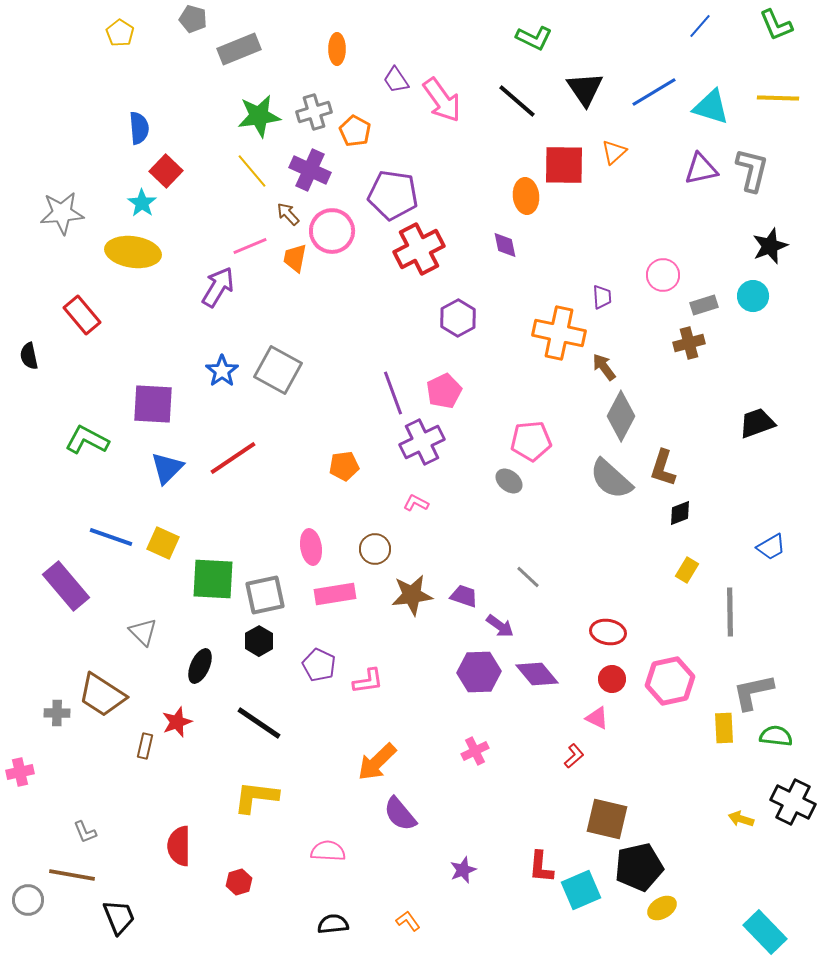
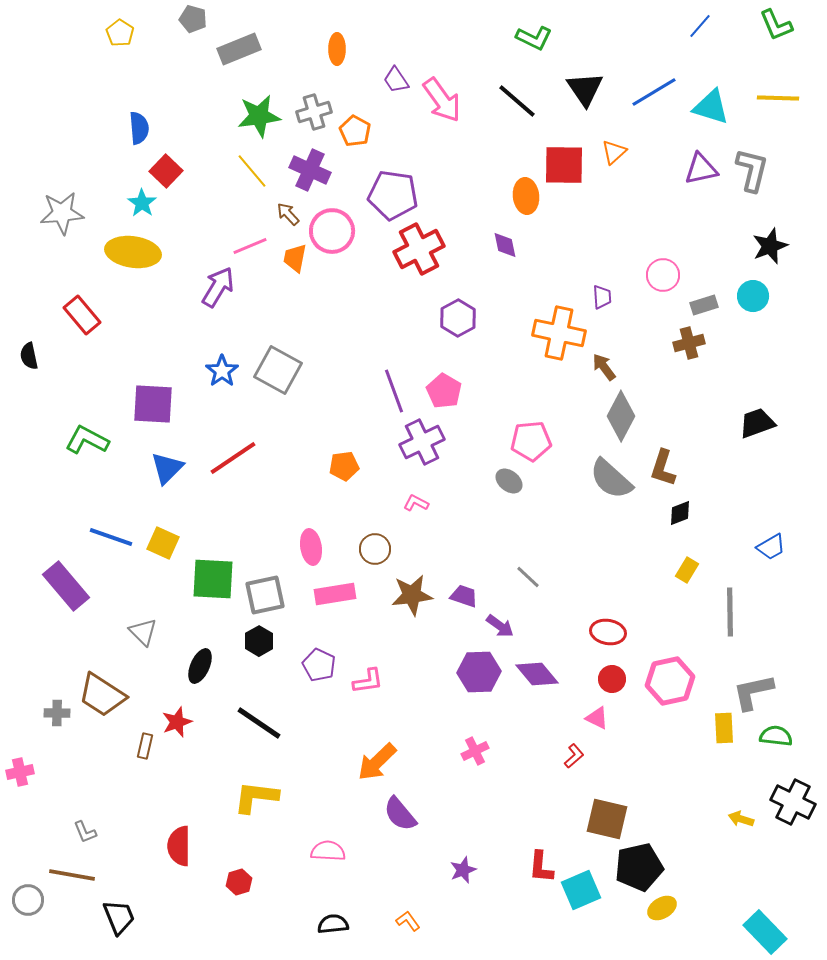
pink pentagon at (444, 391): rotated 16 degrees counterclockwise
purple line at (393, 393): moved 1 px right, 2 px up
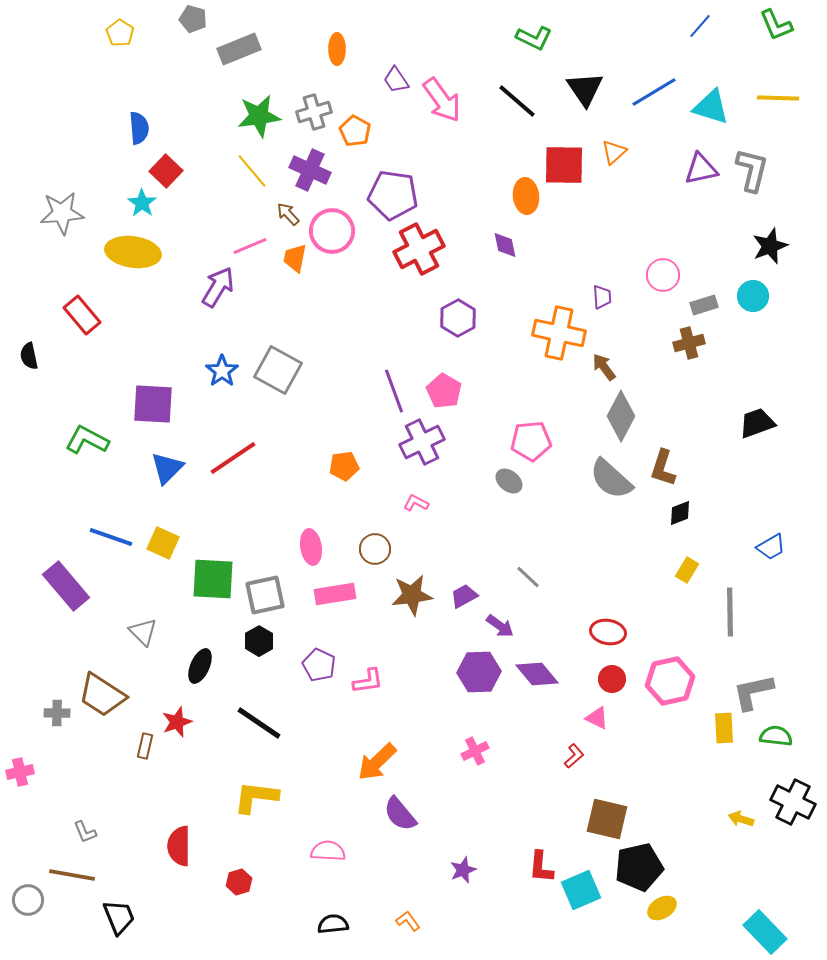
purple trapezoid at (464, 596): rotated 48 degrees counterclockwise
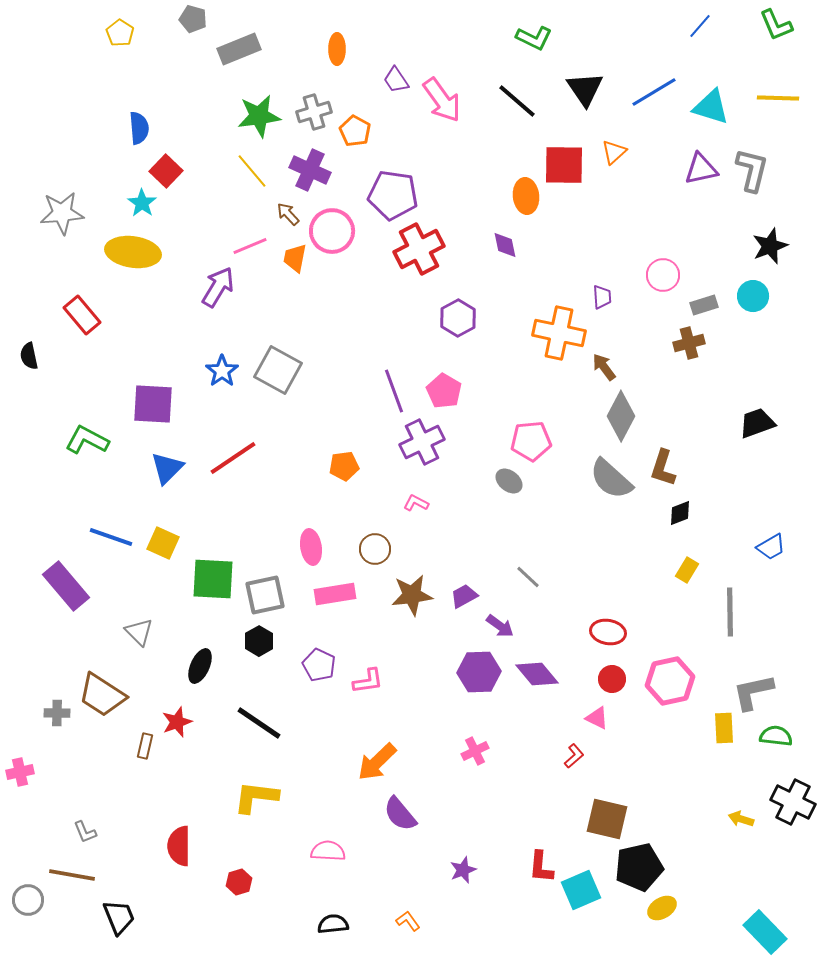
gray triangle at (143, 632): moved 4 px left
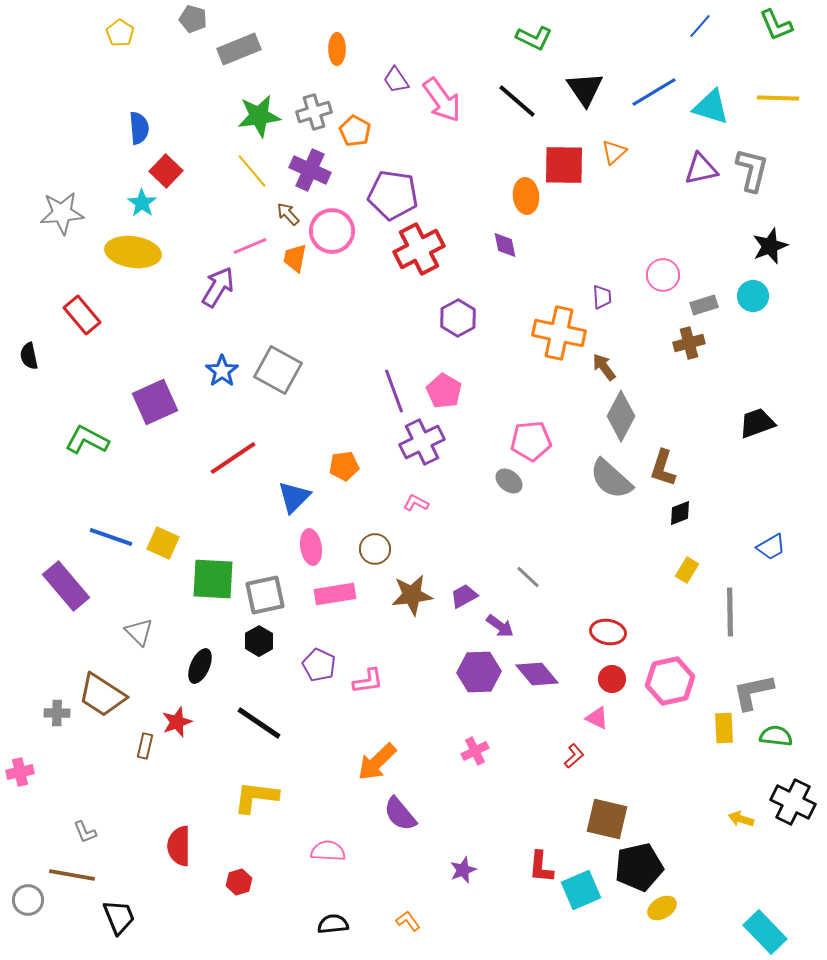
purple square at (153, 404): moved 2 px right, 2 px up; rotated 27 degrees counterclockwise
blue triangle at (167, 468): moved 127 px right, 29 px down
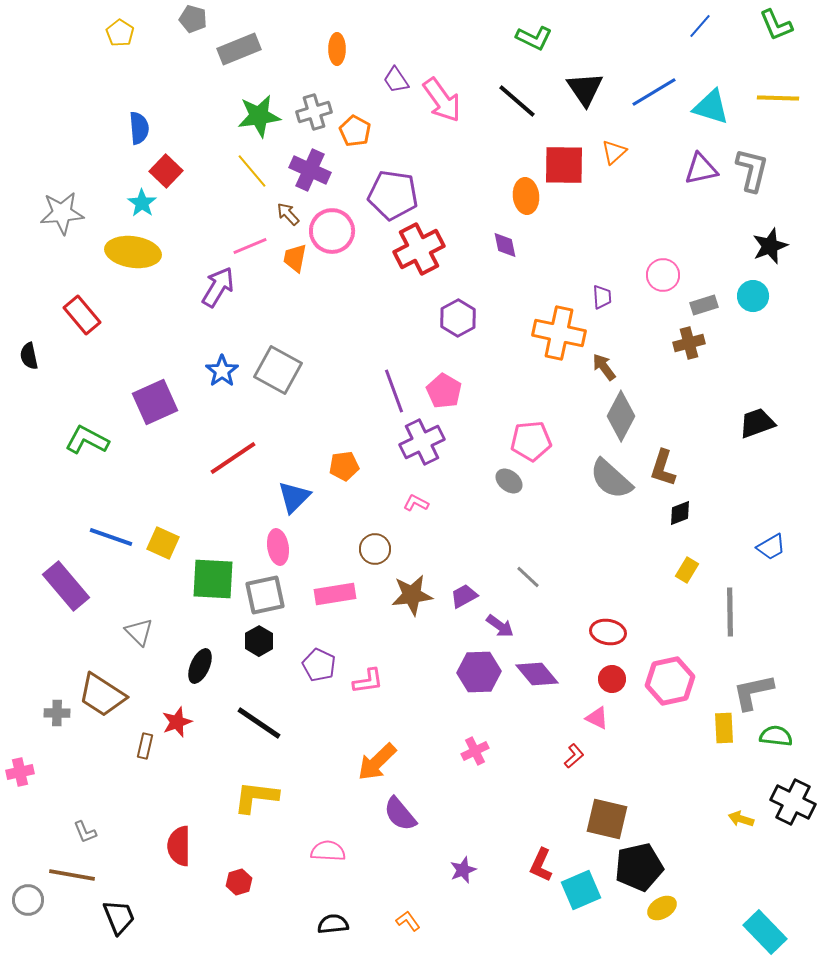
pink ellipse at (311, 547): moved 33 px left
red L-shape at (541, 867): moved 2 px up; rotated 20 degrees clockwise
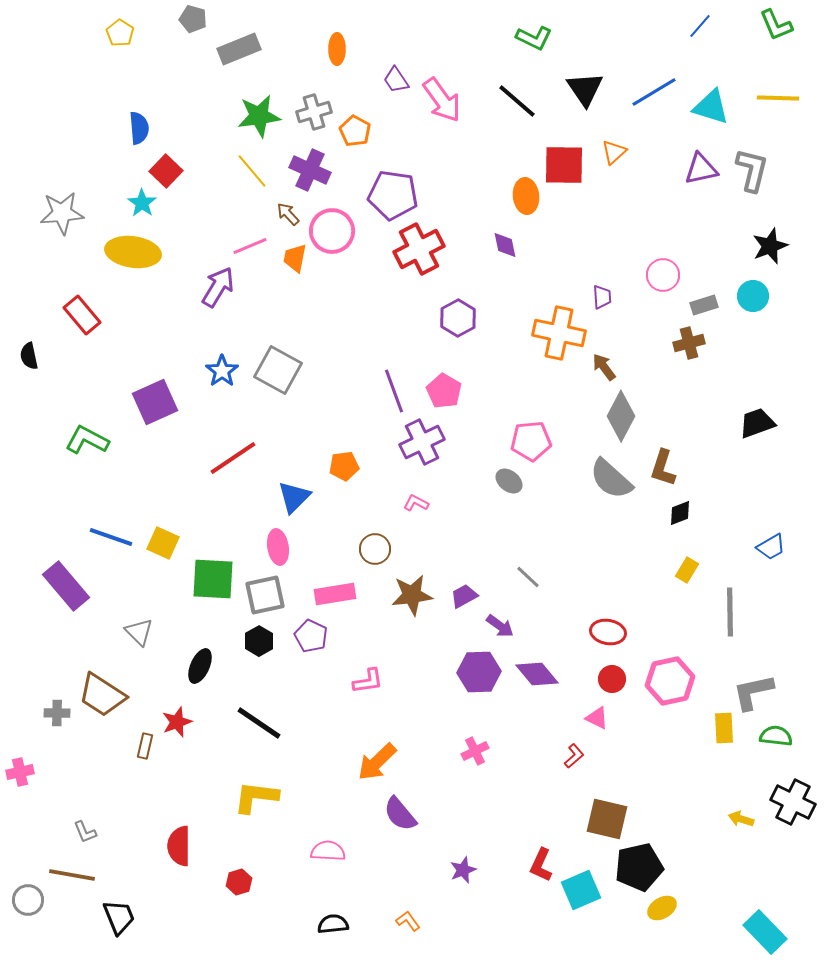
purple pentagon at (319, 665): moved 8 px left, 29 px up
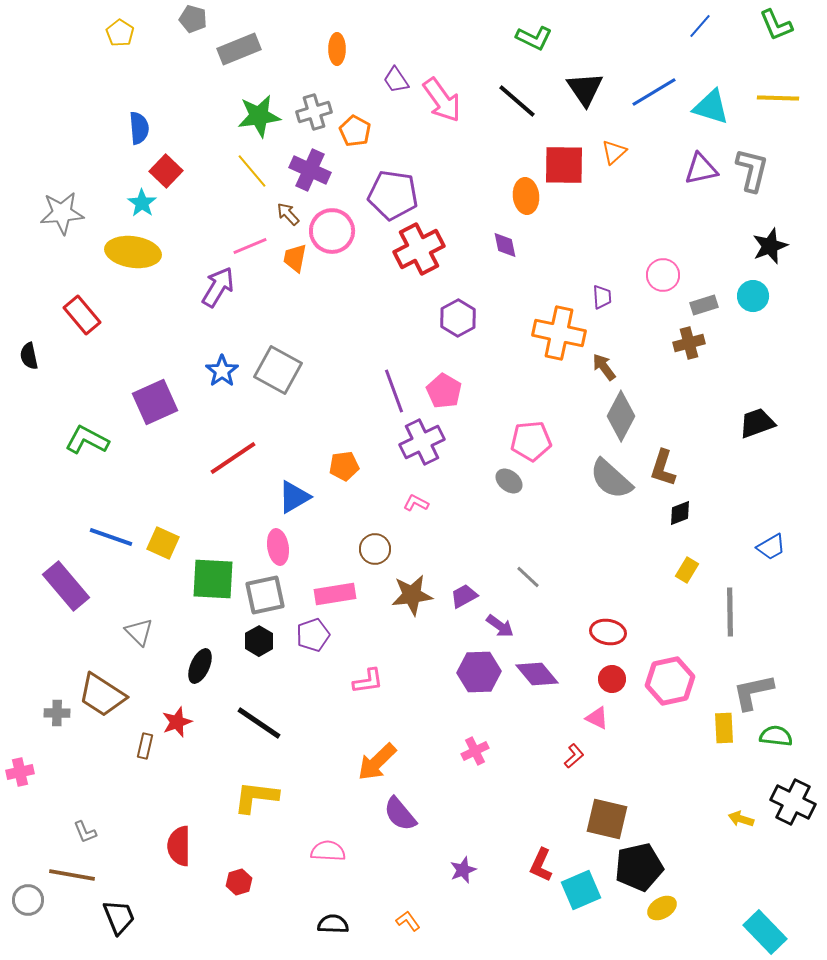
blue triangle at (294, 497): rotated 15 degrees clockwise
purple pentagon at (311, 636): moved 2 px right, 1 px up; rotated 28 degrees clockwise
black semicircle at (333, 924): rotated 8 degrees clockwise
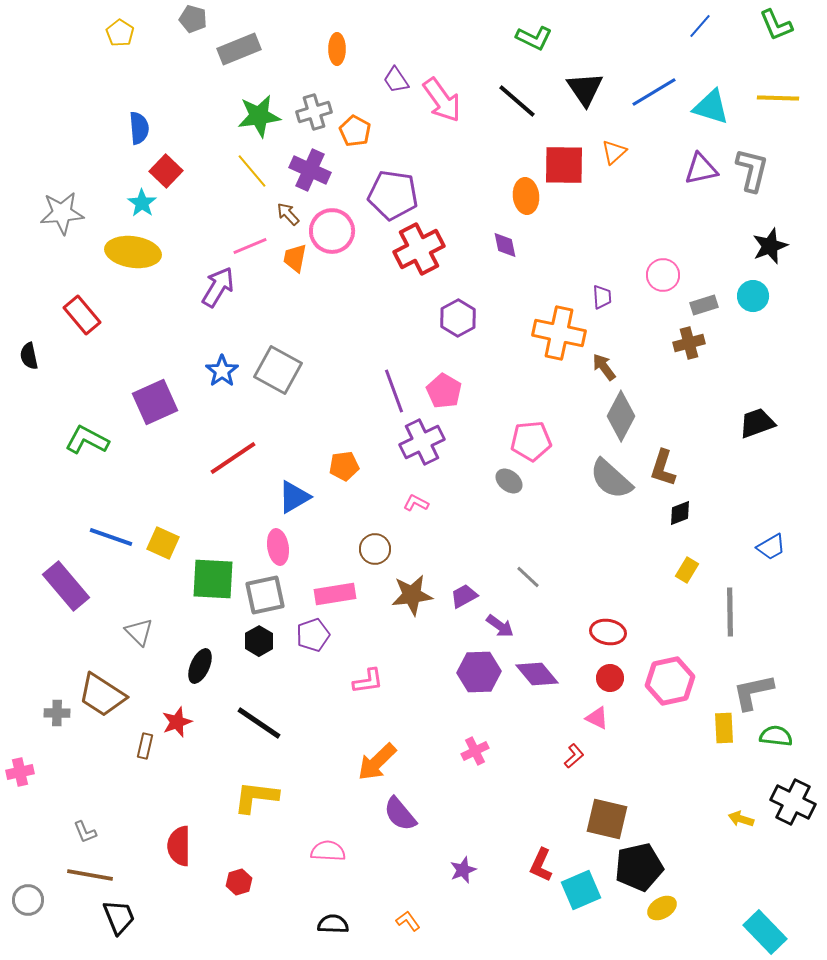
red circle at (612, 679): moved 2 px left, 1 px up
brown line at (72, 875): moved 18 px right
